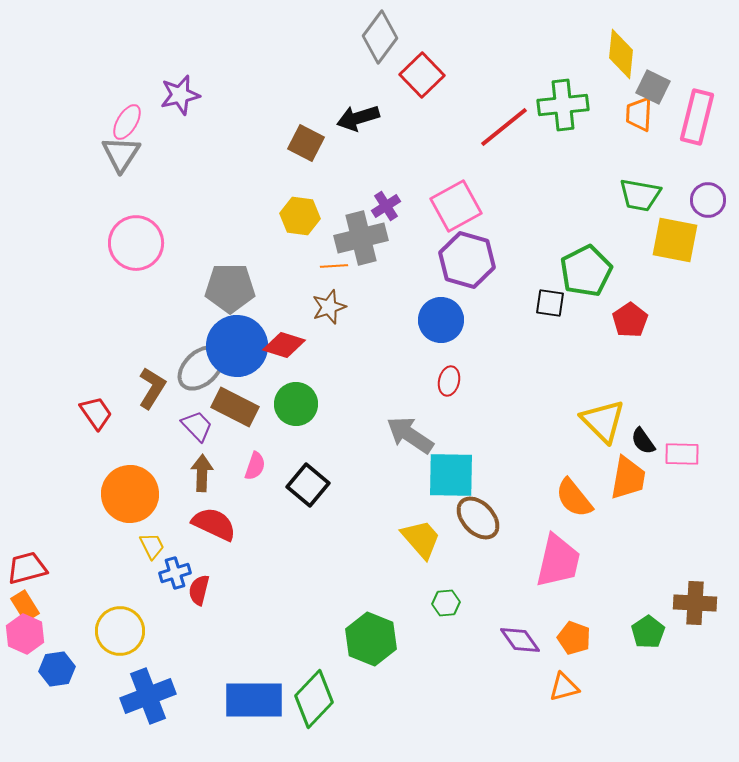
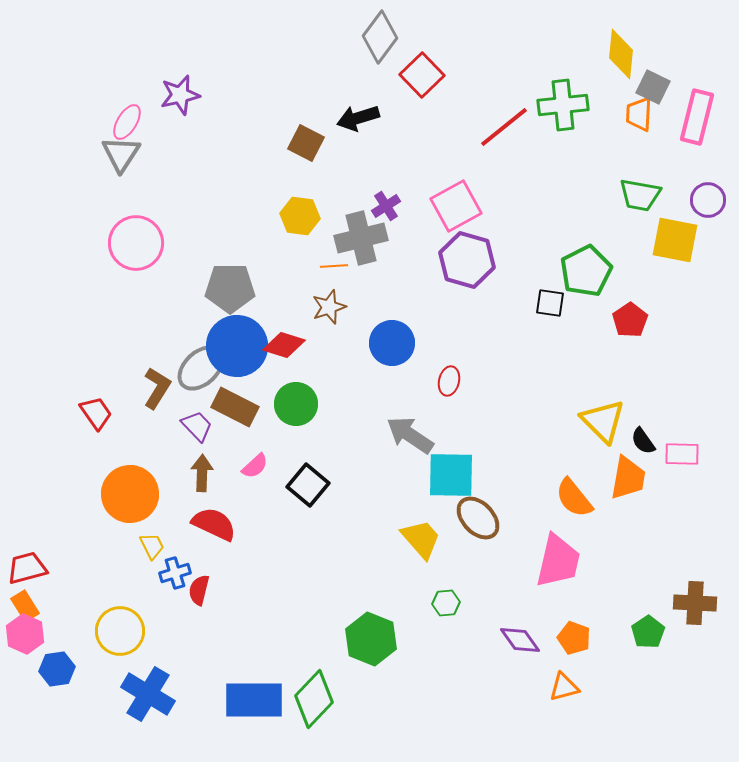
blue circle at (441, 320): moved 49 px left, 23 px down
brown L-shape at (152, 388): moved 5 px right
pink semicircle at (255, 466): rotated 28 degrees clockwise
blue cross at (148, 696): moved 2 px up; rotated 38 degrees counterclockwise
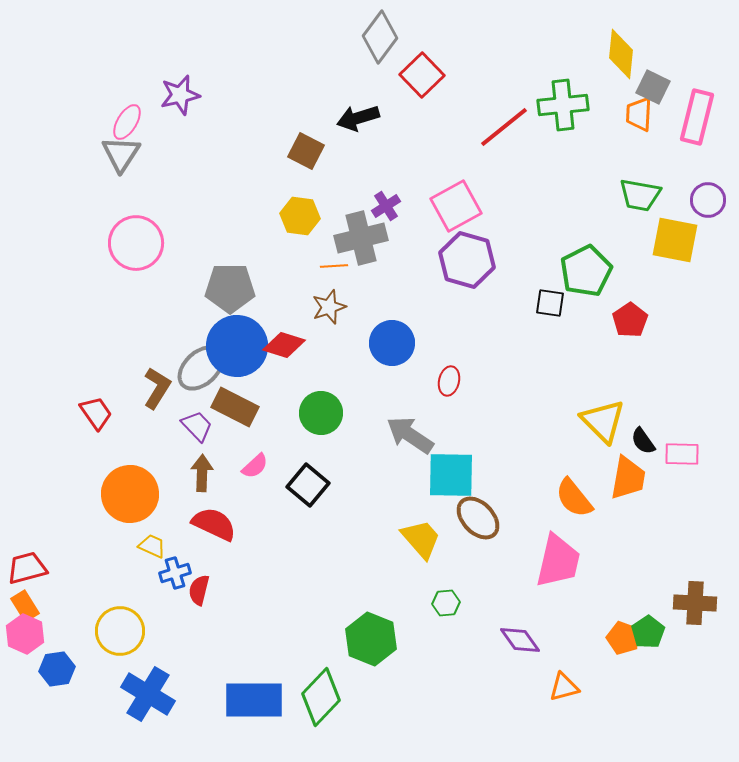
brown square at (306, 143): moved 8 px down
green circle at (296, 404): moved 25 px right, 9 px down
yellow trapezoid at (152, 546): rotated 40 degrees counterclockwise
orange pentagon at (574, 638): moved 49 px right
green diamond at (314, 699): moved 7 px right, 2 px up
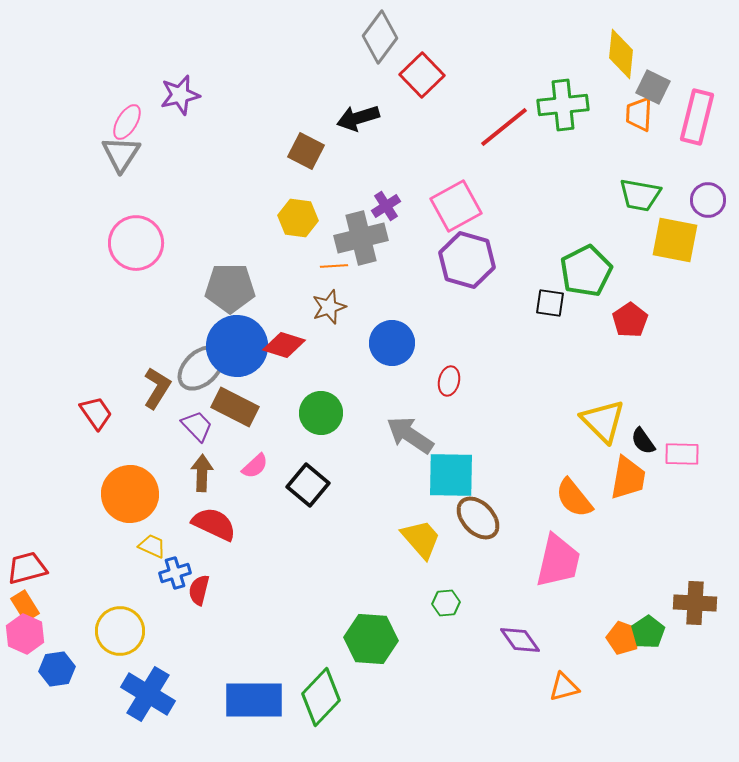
yellow hexagon at (300, 216): moved 2 px left, 2 px down
green hexagon at (371, 639): rotated 18 degrees counterclockwise
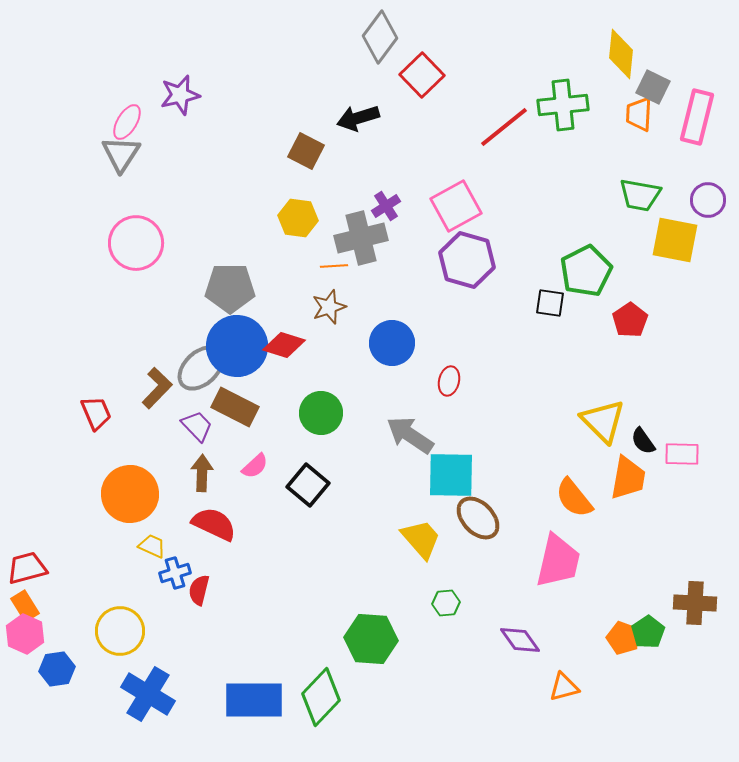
brown L-shape at (157, 388): rotated 12 degrees clockwise
red trapezoid at (96, 413): rotated 12 degrees clockwise
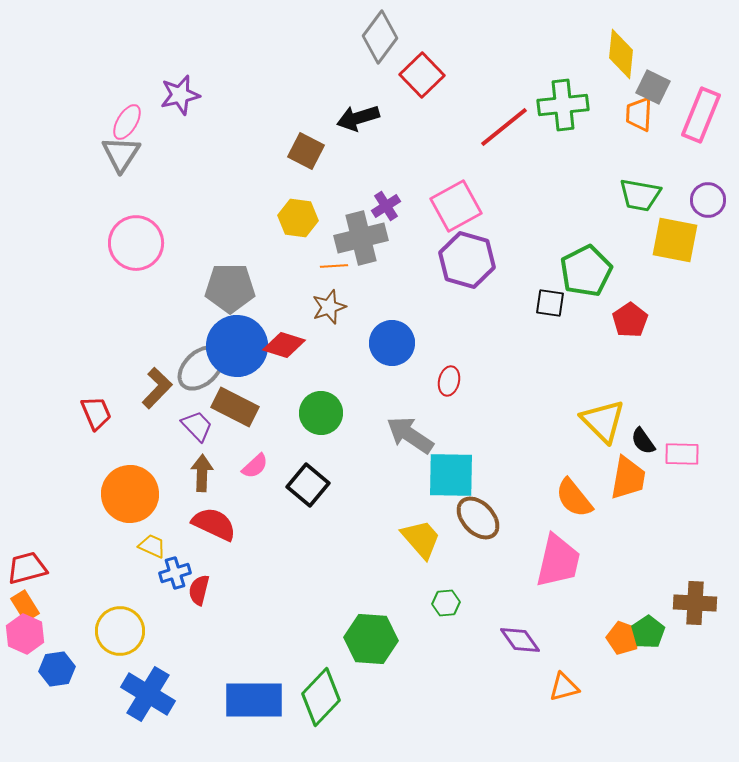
pink rectangle at (697, 117): moved 4 px right, 2 px up; rotated 8 degrees clockwise
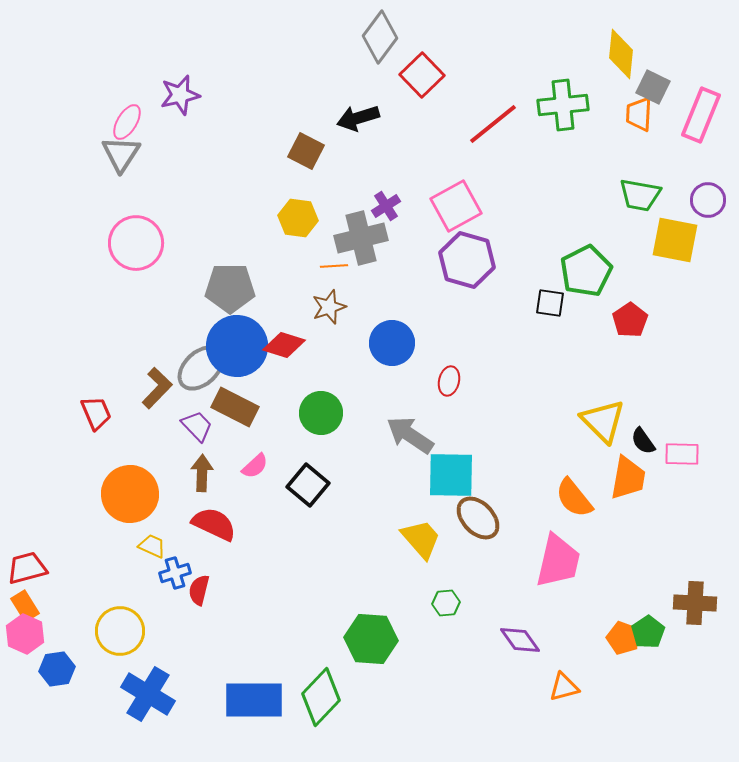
red line at (504, 127): moved 11 px left, 3 px up
